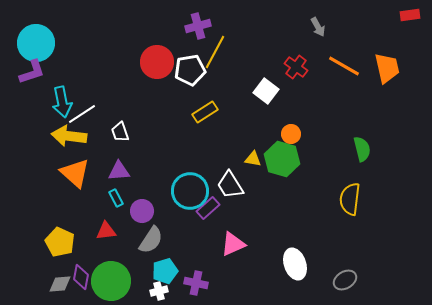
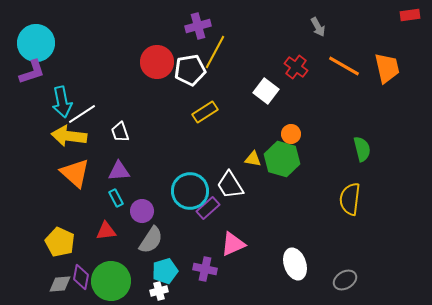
purple cross at (196, 283): moved 9 px right, 14 px up
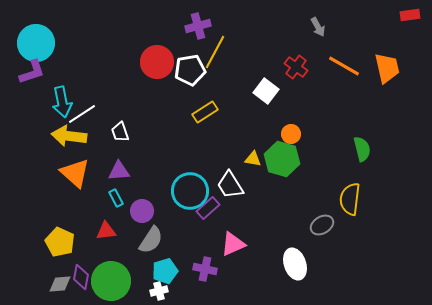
gray ellipse at (345, 280): moved 23 px left, 55 px up
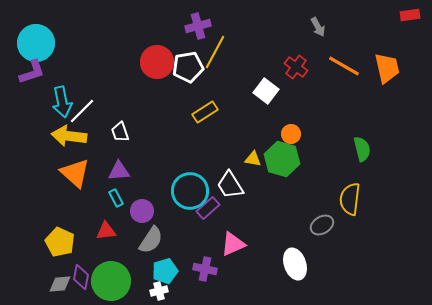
white pentagon at (190, 70): moved 2 px left, 3 px up
white line at (82, 114): moved 3 px up; rotated 12 degrees counterclockwise
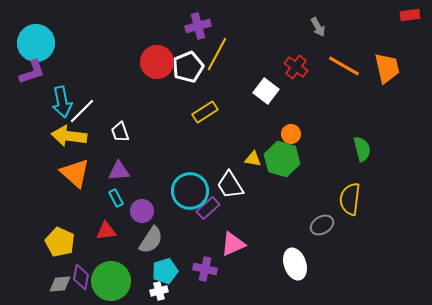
yellow line at (215, 52): moved 2 px right, 2 px down
white pentagon at (188, 67): rotated 12 degrees counterclockwise
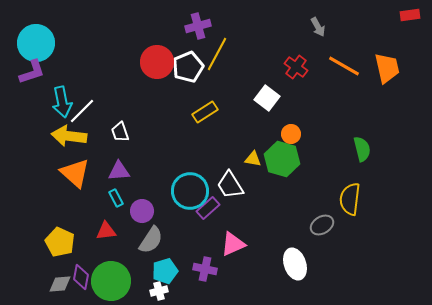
white square at (266, 91): moved 1 px right, 7 px down
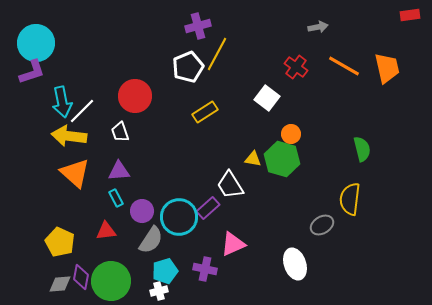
gray arrow at (318, 27): rotated 72 degrees counterclockwise
red circle at (157, 62): moved 22 px left, 34 px down
cyan circle at (190, 191): moved 11 px left, 26 px down
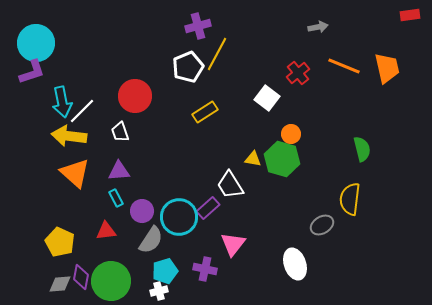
orange line at (344, 66): rotated 8 degrees counterclockwise
red cross at (296, 67): moved 2 px right, 6 px down; rotated 15 degrees clockwise
pink triangle at (233, 244): rotated 28 degrees counterclockwise
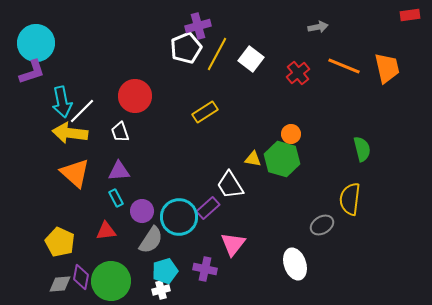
white pentagon at (188, 67): moved 2 px left, 19 px up
white square at (267, 98): moved 16 px left, 39 px up
yellow arrow at (69, 136): moved 1 px right, 3 px up
white cross at (159, 291): moved 2 px right, 1 px up
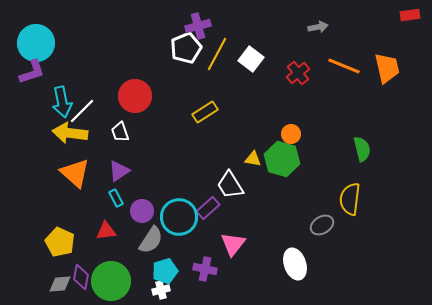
purple triangle at (119, 171): rotated 30 degrees counterclockwise
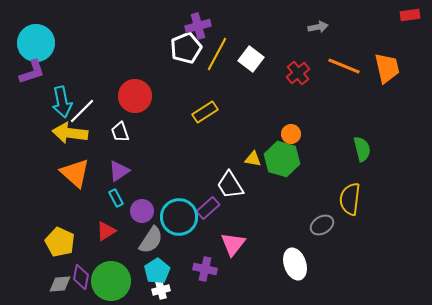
red triangle at (106, 231): rotated 25 degrees counterclockwise
cyan pentagon at (165, 271): moved 8 px left; rotated 15 degrees counterclockwise
